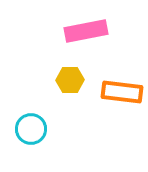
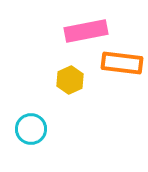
yellow hexagon: rotated 24 degrees counterclockwise
orange rectangle: moved 29 px up
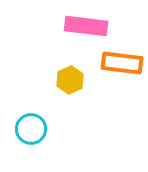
pink rectangle: moved 5 px up; rotated 18 degrees clockwise
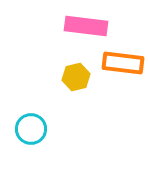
orange rectangle: moved 1 px right
yellow hexagon: moved 6 px right, 3 px up; rotated 12 degrees clockwise
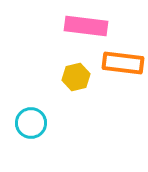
cyan circle: moved 6 px up
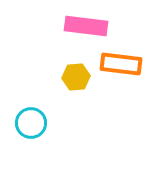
orange rectangle: moved 2 px left, 1 px down
yellow hexagon: rotated 8 degrees clockwise
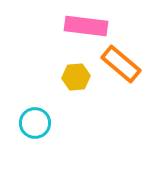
orange rectangle: rotated 33 degrees clockwise
cyan circle: moved 4 px right
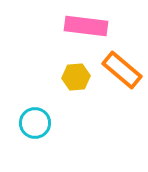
orange rectangle: moved 1 px right, 6 px down
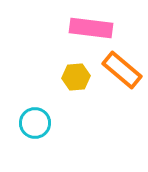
pink rectangle: moved 5 px right, 2 px down
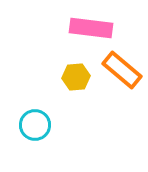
cyan circle: moved 2 px down
